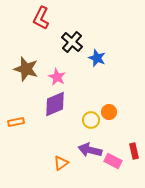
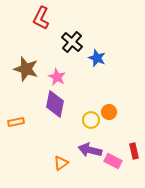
purple diamond: rotated 56 degrees counterclockwise
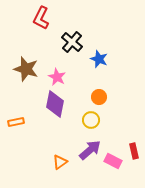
blue star: moved 2 px right, 1 px down
orange circle: moved 10 px left, 15 px up
purple arrow: rotated 125 degrees clockwise
orange triangle: moved 1 px left, 1 px up
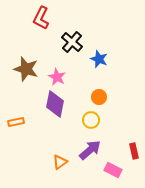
pink rectangle: moved 9 px down
